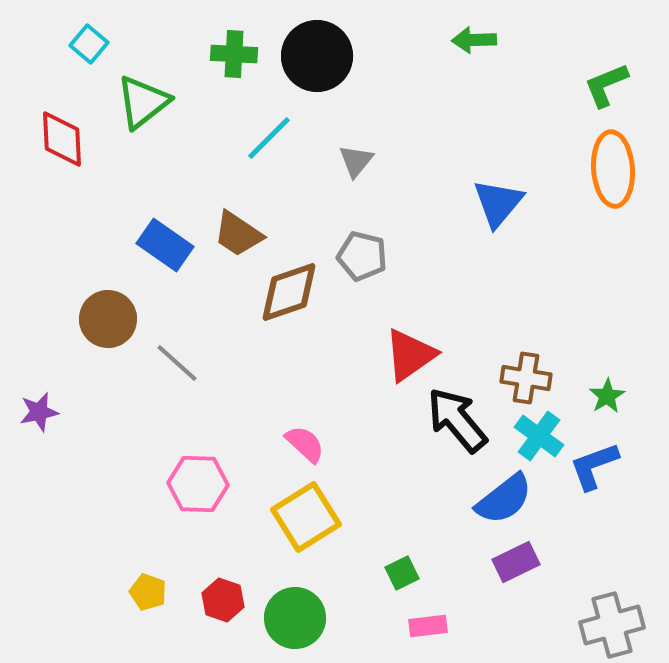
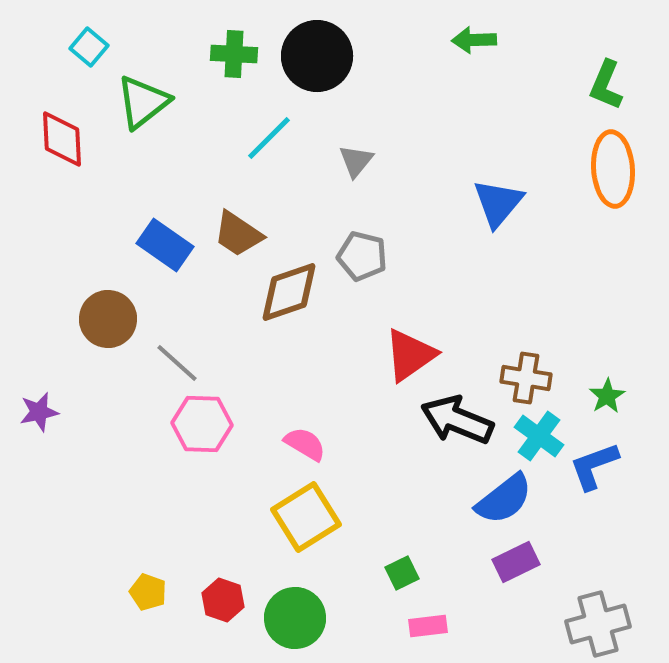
cyan square: moved 3 px down
green L-shape: rotated 45 degrees counterclockwise
black arrow: rotated 28 degrees counterclockwise
pink semicircle: rotated 12 degrees counterclockwise
pink hexagon: moved 4 px right, 60 px up
gray cross: moved 14 px left, 1 px up
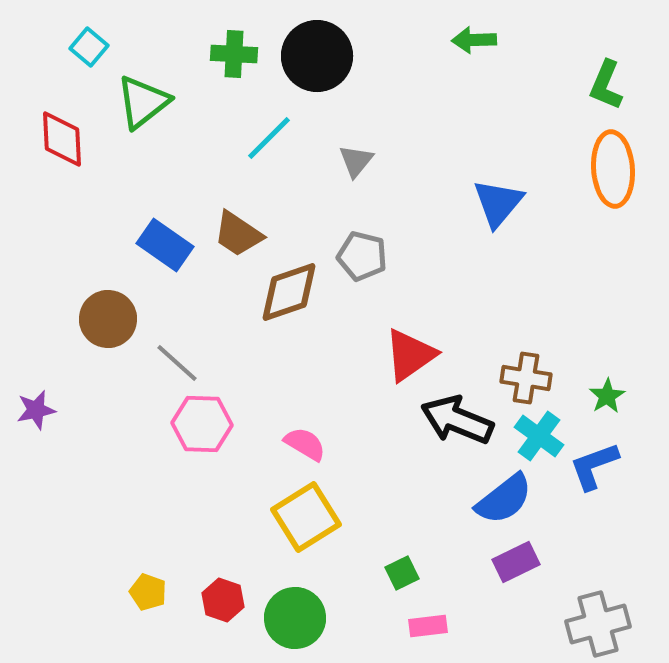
purple star: moved 3 px left, 2 px up
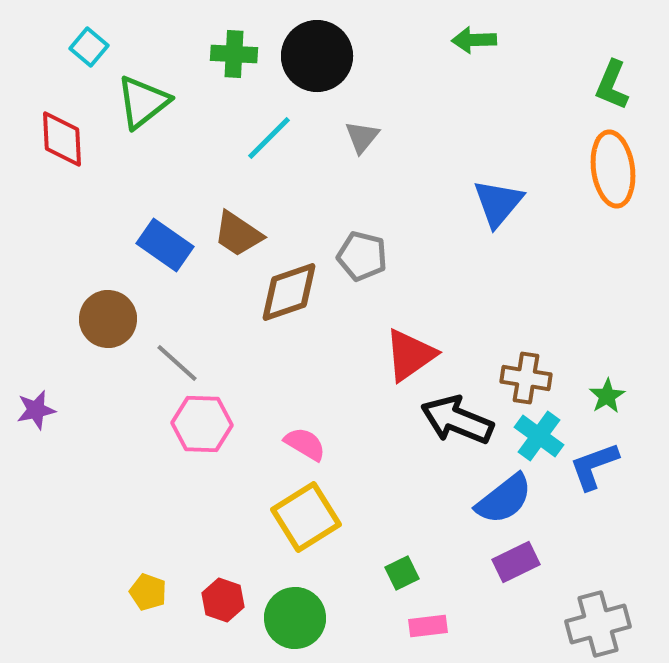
green L-shape: moved 6 px right
gray triangle: moved 6 px right, 24 px up
orange ellipse: rotated 4 degrees counterclockwise
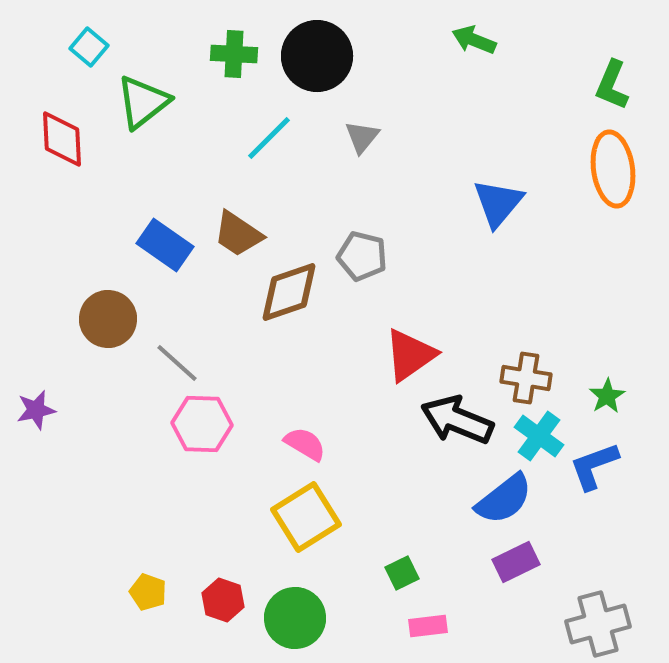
green arrow: rotated 24 degrees clockwise
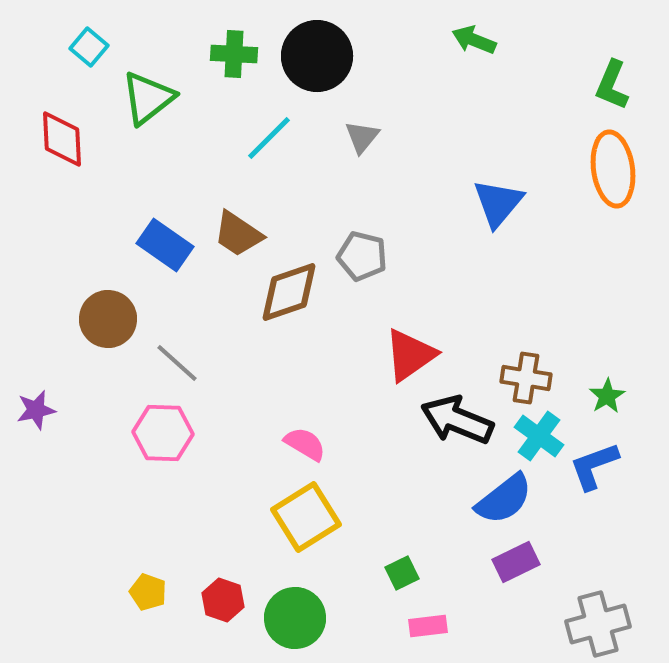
green triangle: moved 5 px right, 4 px up
pink hexagon: moved 39 px left, 9 px down
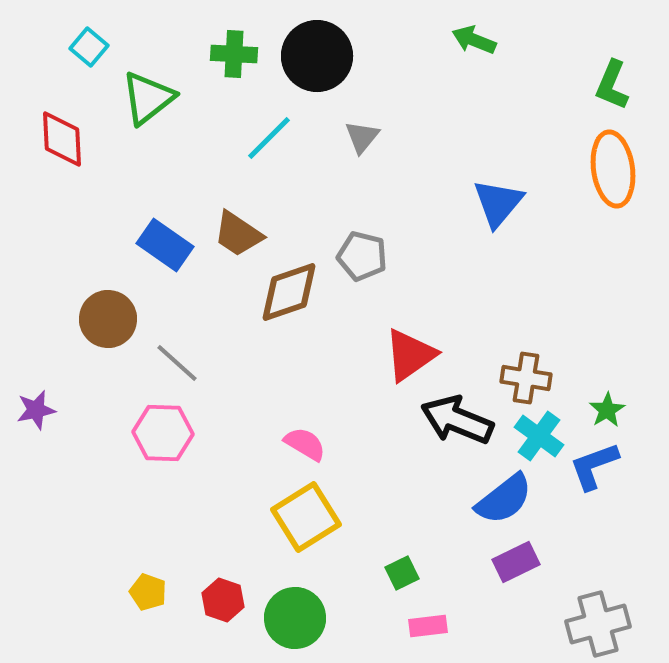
green star: moved 14 px down
